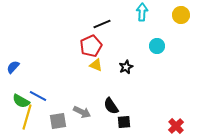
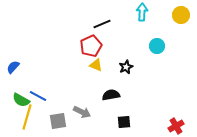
green semicircle: moved 1 px up
black semicircle: moved 11 px up; rotated 114 degrees clockwise
red cross: rotated 14 degrees clockwise
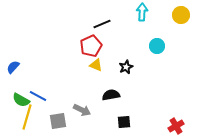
gray arrow: moved 2 px up
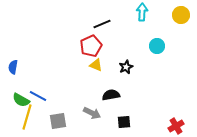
blue semicircle: rotated 32 degrees counterclockwise
gray arrow: moved 10 px right, 3 px down
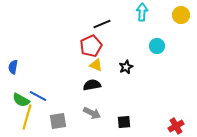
black semicircle: moved 19 px left, 10 px up
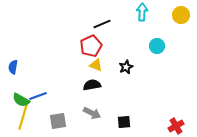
blue line: rotated 48 degrees counterclockwise
yellow line: moved 4 px left
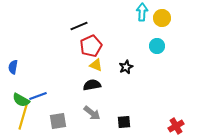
yellow circle: moved 19 px left, 3 px down
black line: moved 23 px left, 2 px down
gray arrow: rotated 12 degrees clockwise
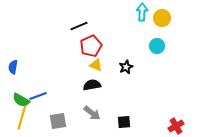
yellow line: moved 1 px left
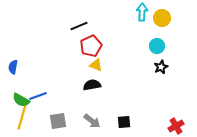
black star: moved 35 px right
gray arrow: moved 8 px down
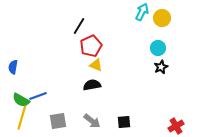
cyan arrow: rotated 24 degrees clockwise
black line: rotated 36 degrees counterclockwise
cyan circle: moved 1 px right, 2 px down
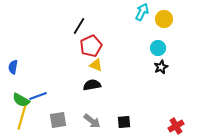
yellow circle: moved 2 px right, 1 px down
gray square: moved 1 px up
